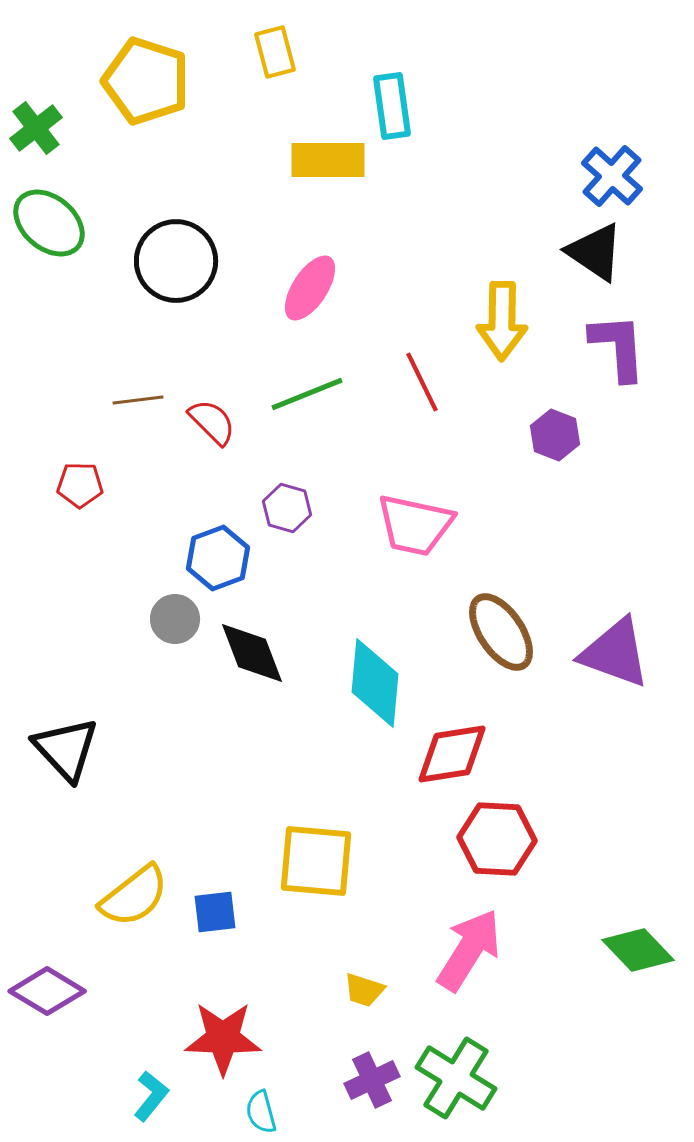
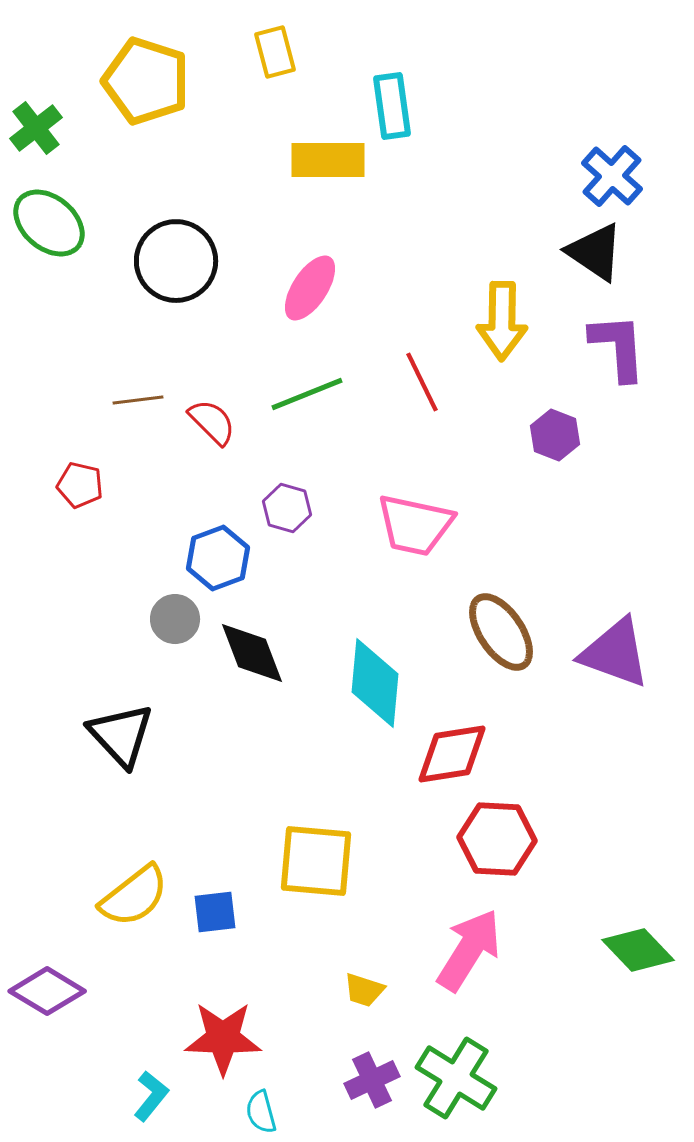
red pentagon at (80, 485): rotated 12 degrees clockwise
black triangle at (66, 749): moved 55 px right, 14 px up
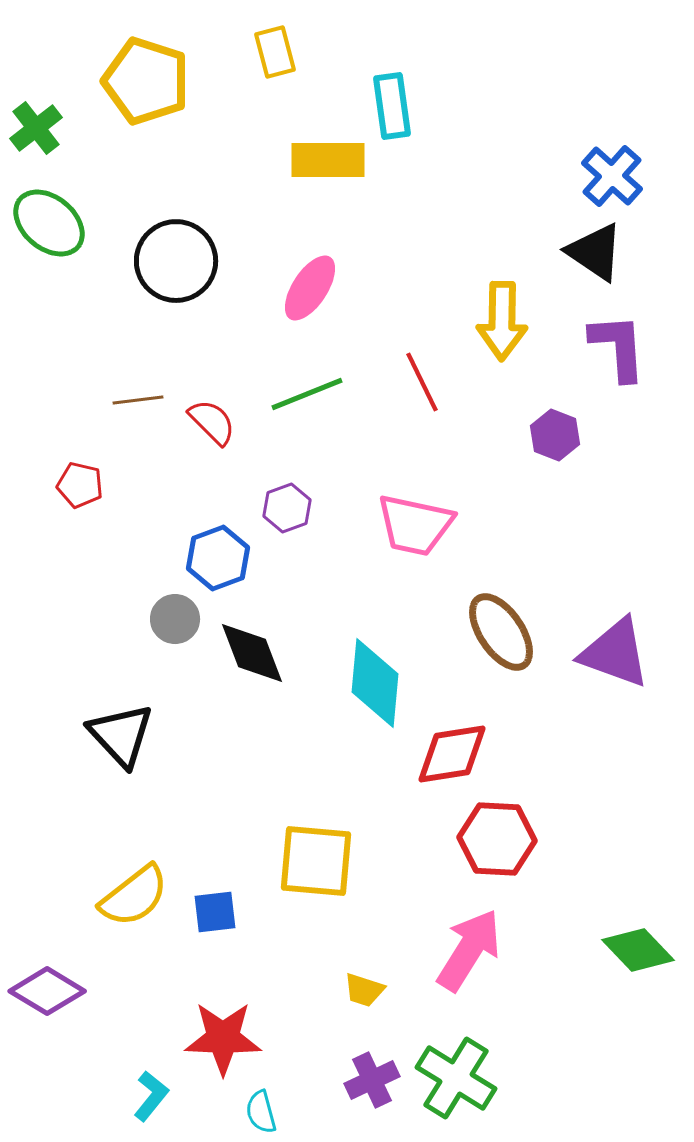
purple hexagon at (287, 508): rotated 24 degrees clockwise
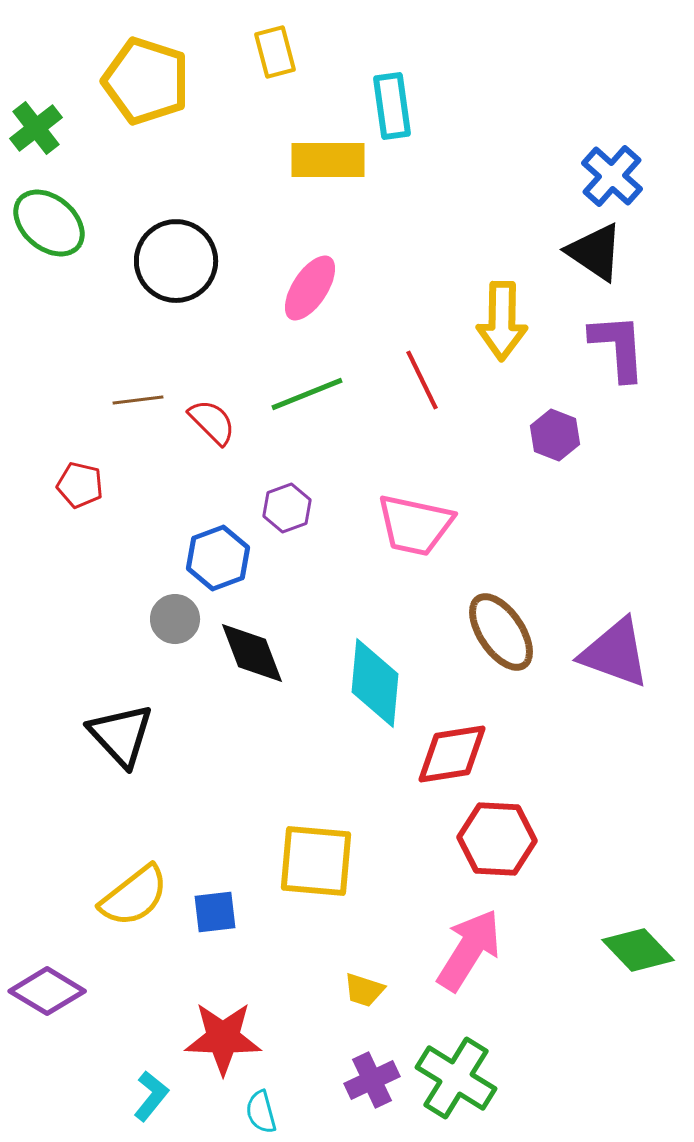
red line at (422, 382): moved 2 px up
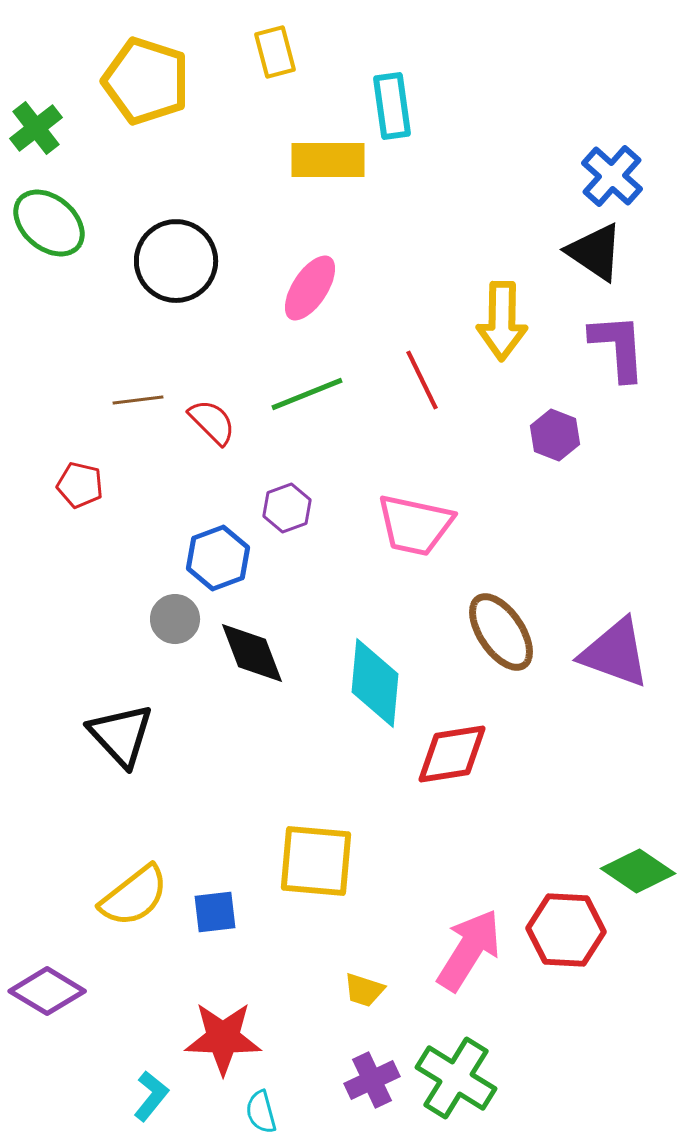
red hexagon at (497, 839): moved 69 px right, 91 px down
green diamond at (638, 950): moved 79 px up; rotated 12 degrees counterclockwise
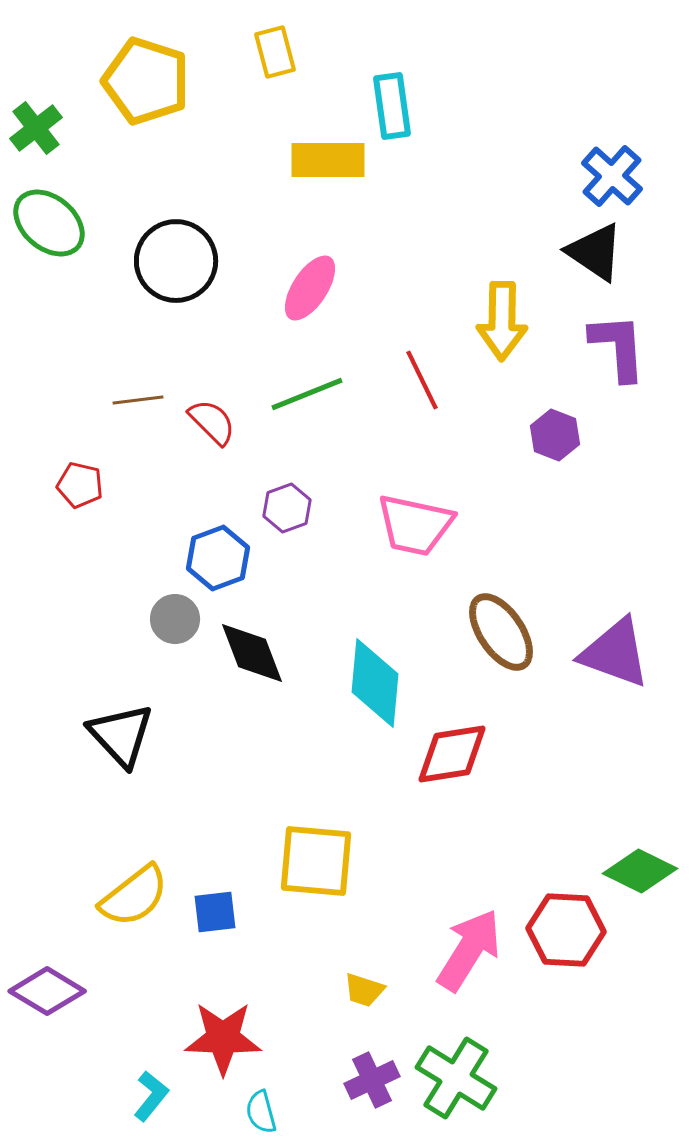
green diamond at (638, 871): moved 2 px right; rotated 8 degrees counterclockwise
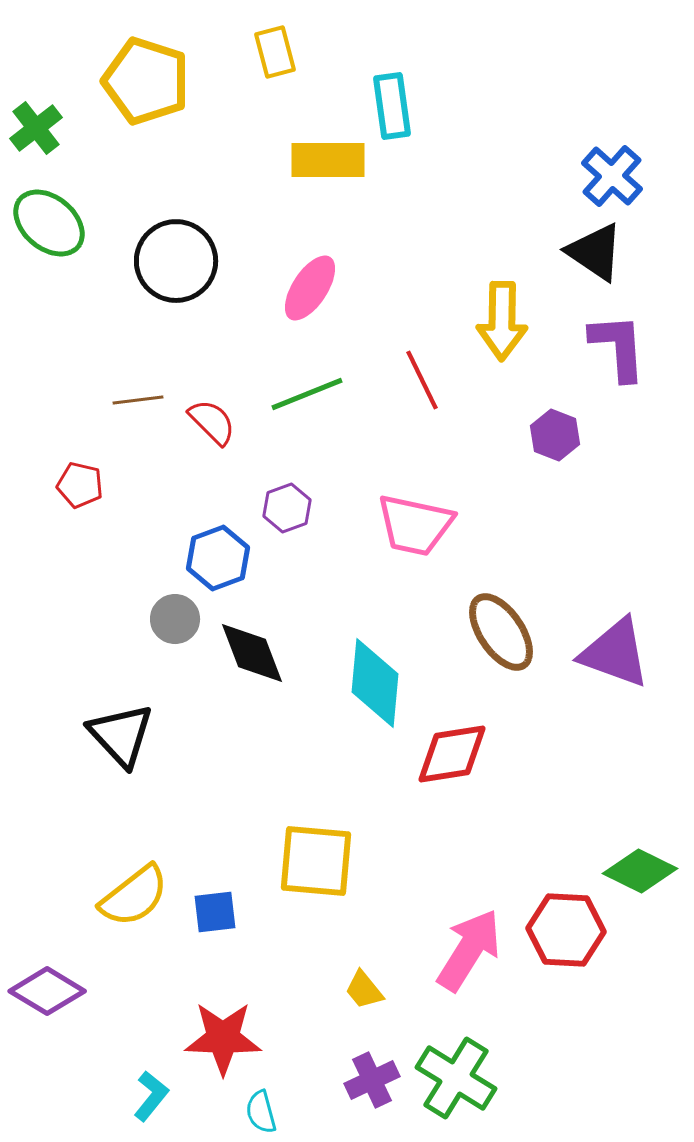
yellow trapezoid at (364, 990): rotated 33 degrees clockwise
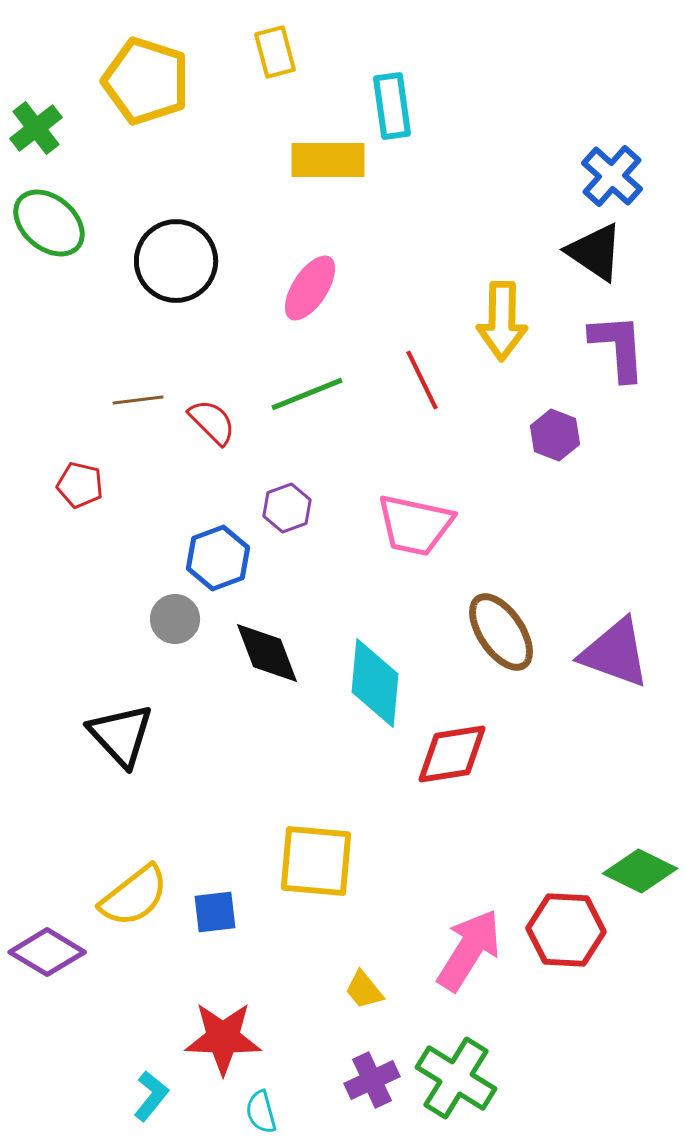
black diamond at (252, 653): moved 15 px right
purple diamond at (47, 991): moved 39 px up
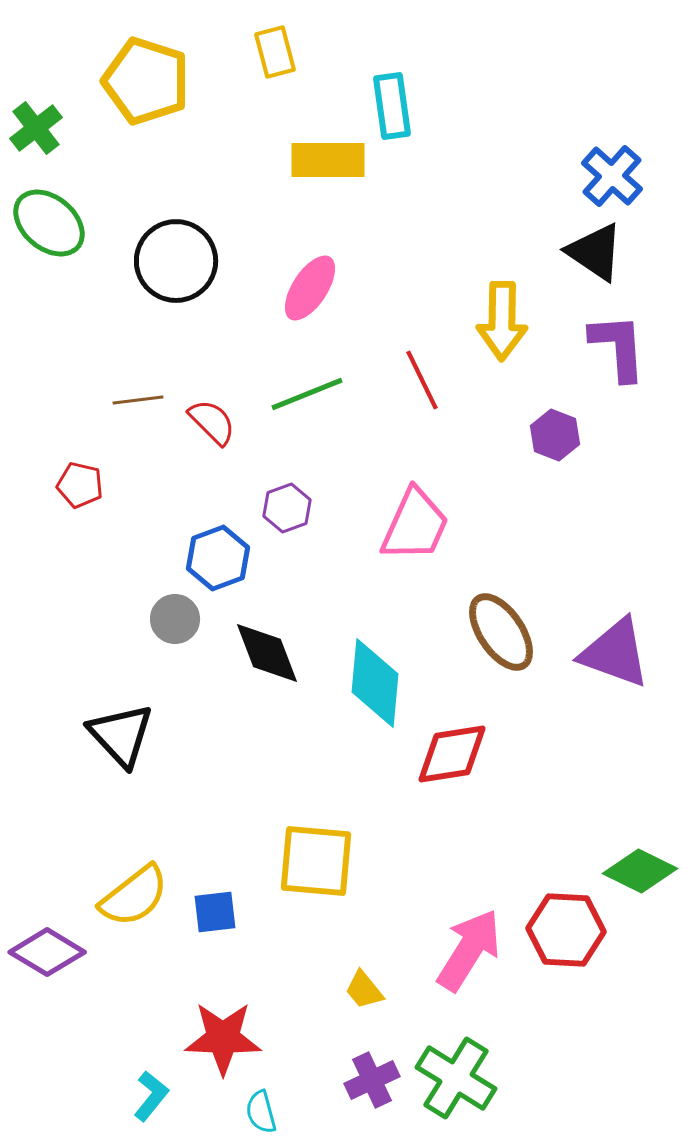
pink trapezoid at (415, 525): rotated 78 degrees counterclockwise
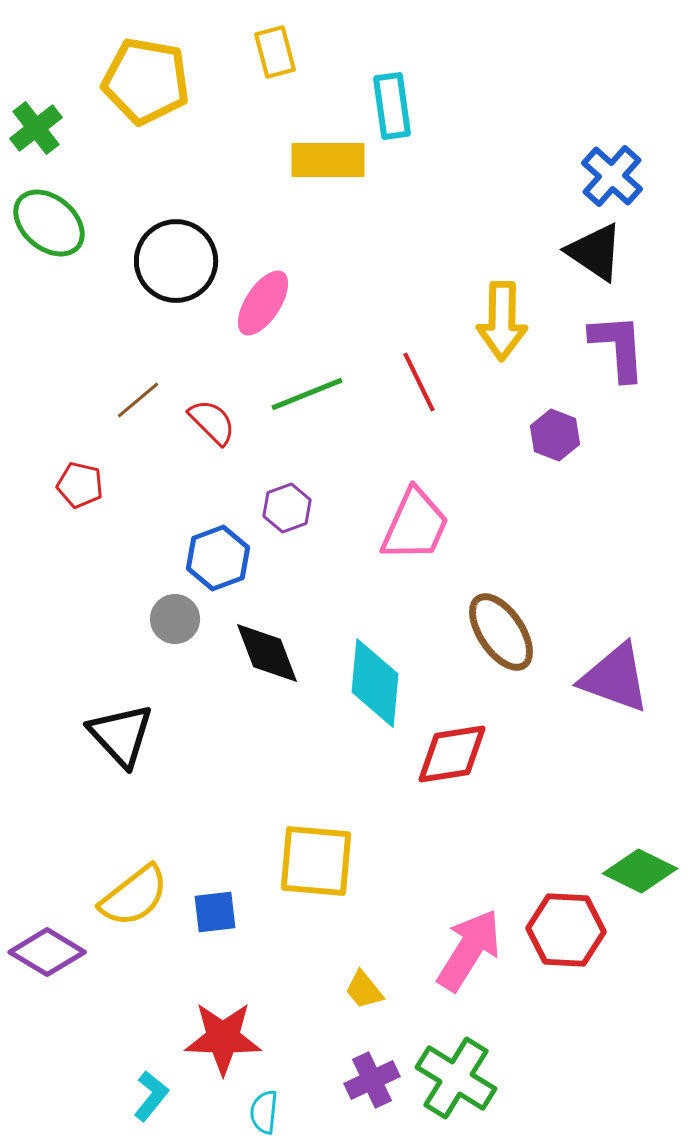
yellow pentagon at (146, 81): rotated 8 degrees counterclockwise
pink ellipse at (310, 288): moved 47 px left, 15 px down
red line at (422, 380): moved 3 px left, 2 px down
brown line at (138, 400): rotated 33 degrees counterclockwise
purple triangle at (615, 653): moved 25 px down
cyan semicircle at (261, 1112): moved 3 px right; rotated 21 degrees clockwise
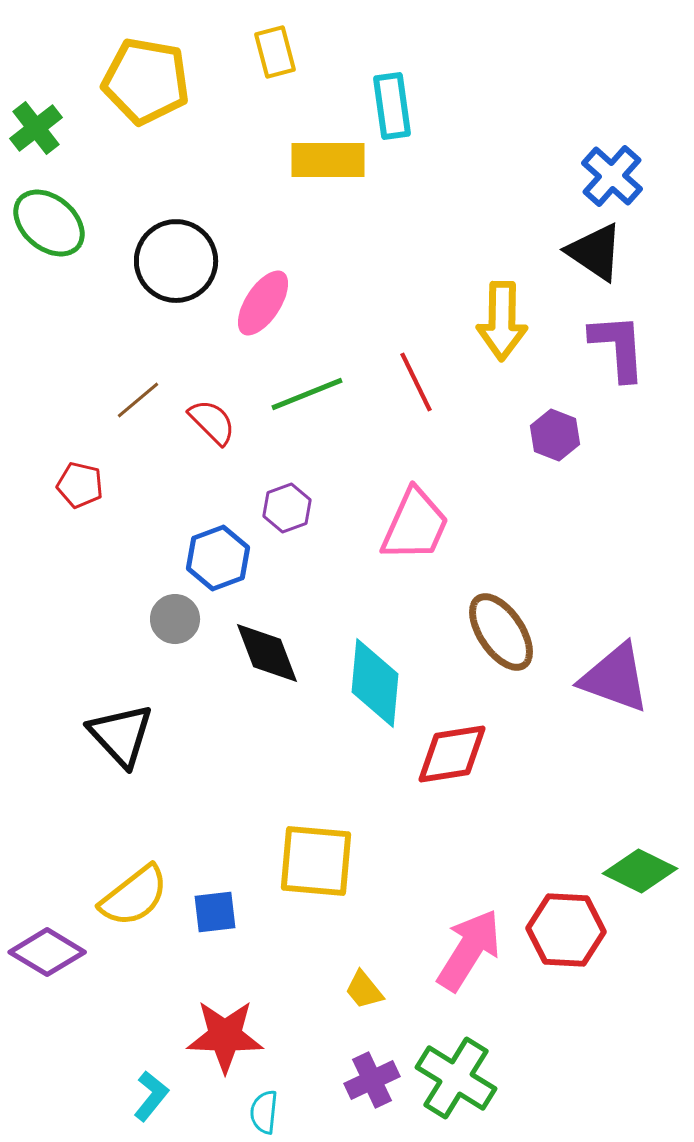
red line at (419, 382): moved 3 px left
red star at (223, 1038): moved 2 px right, 2 px up
